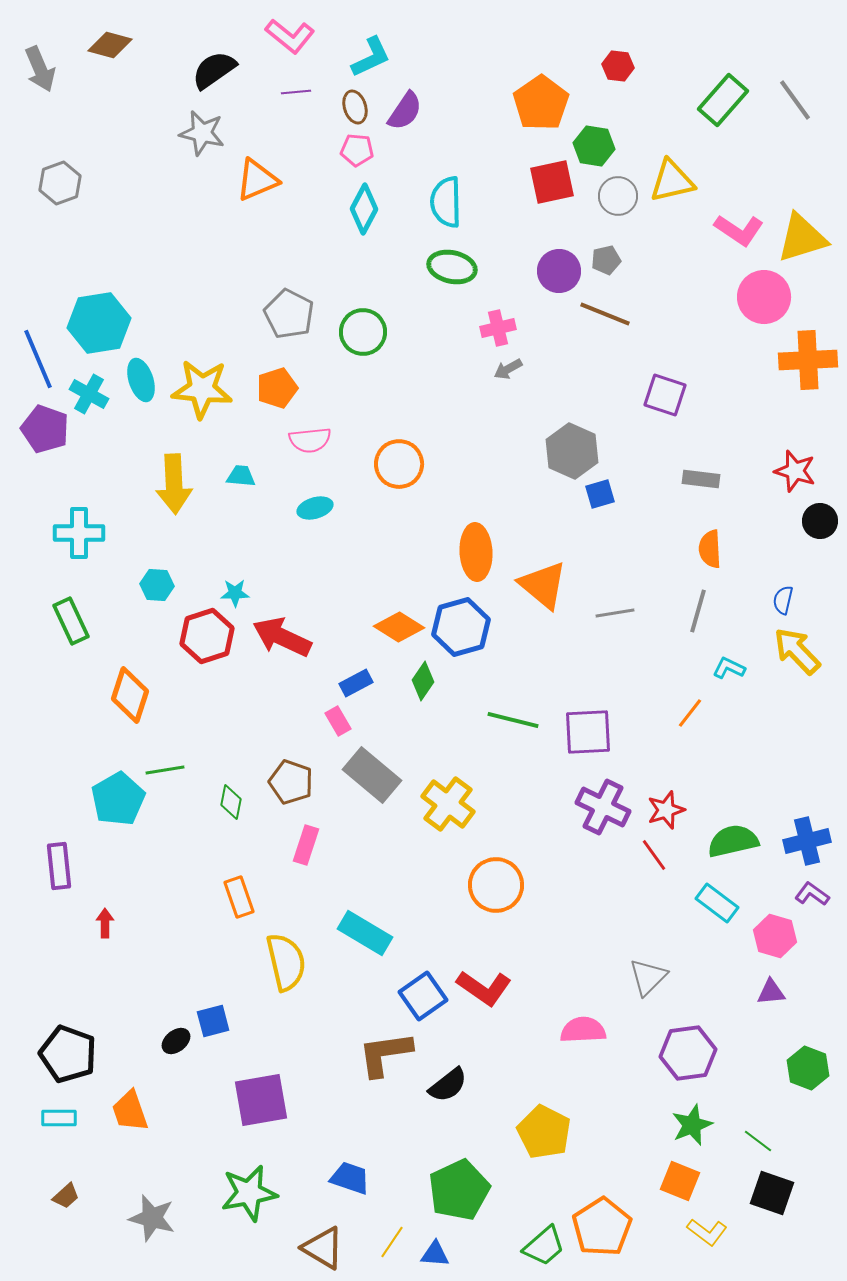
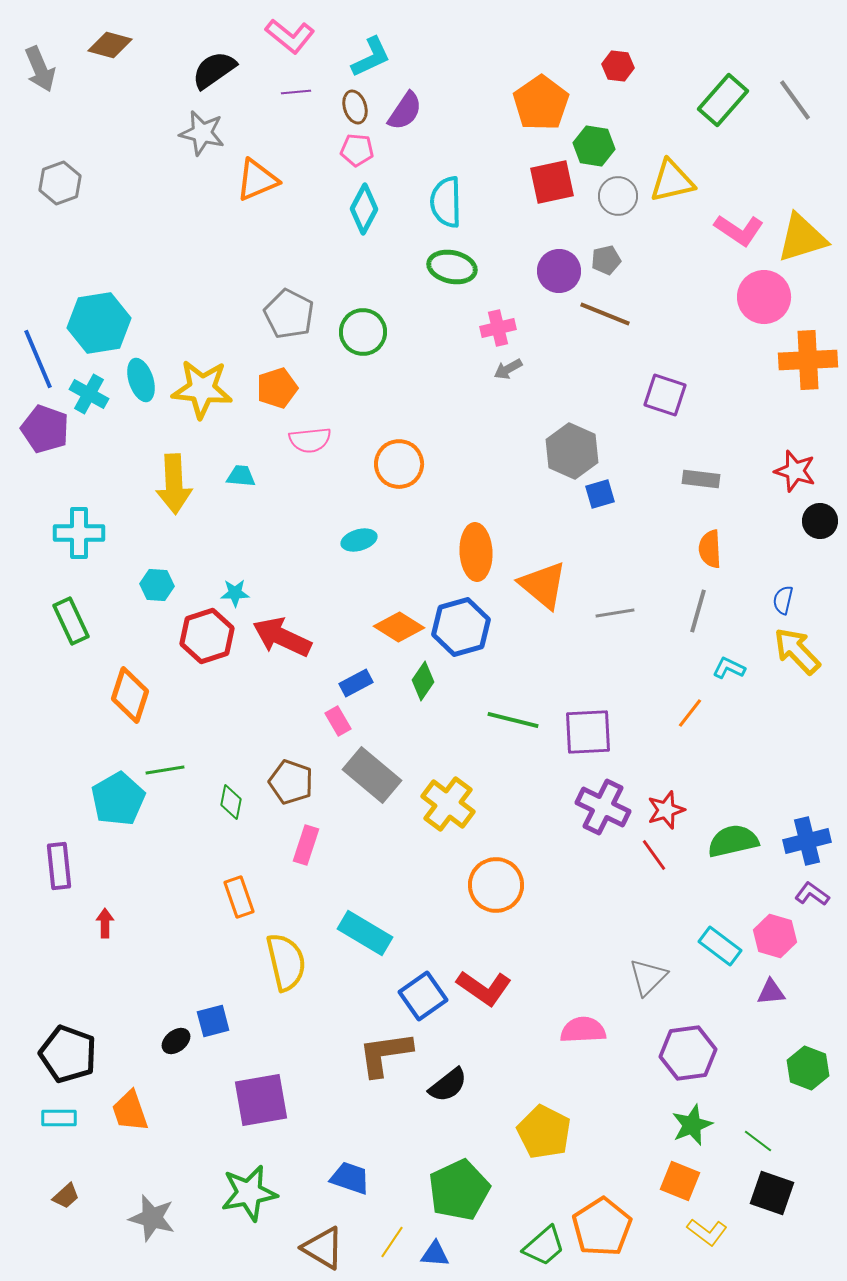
cyan ellipse at (315, 508): moved 44 px right, 32 px down
cyan rectangle at (717, 903): moved 3 px right, 43 px down
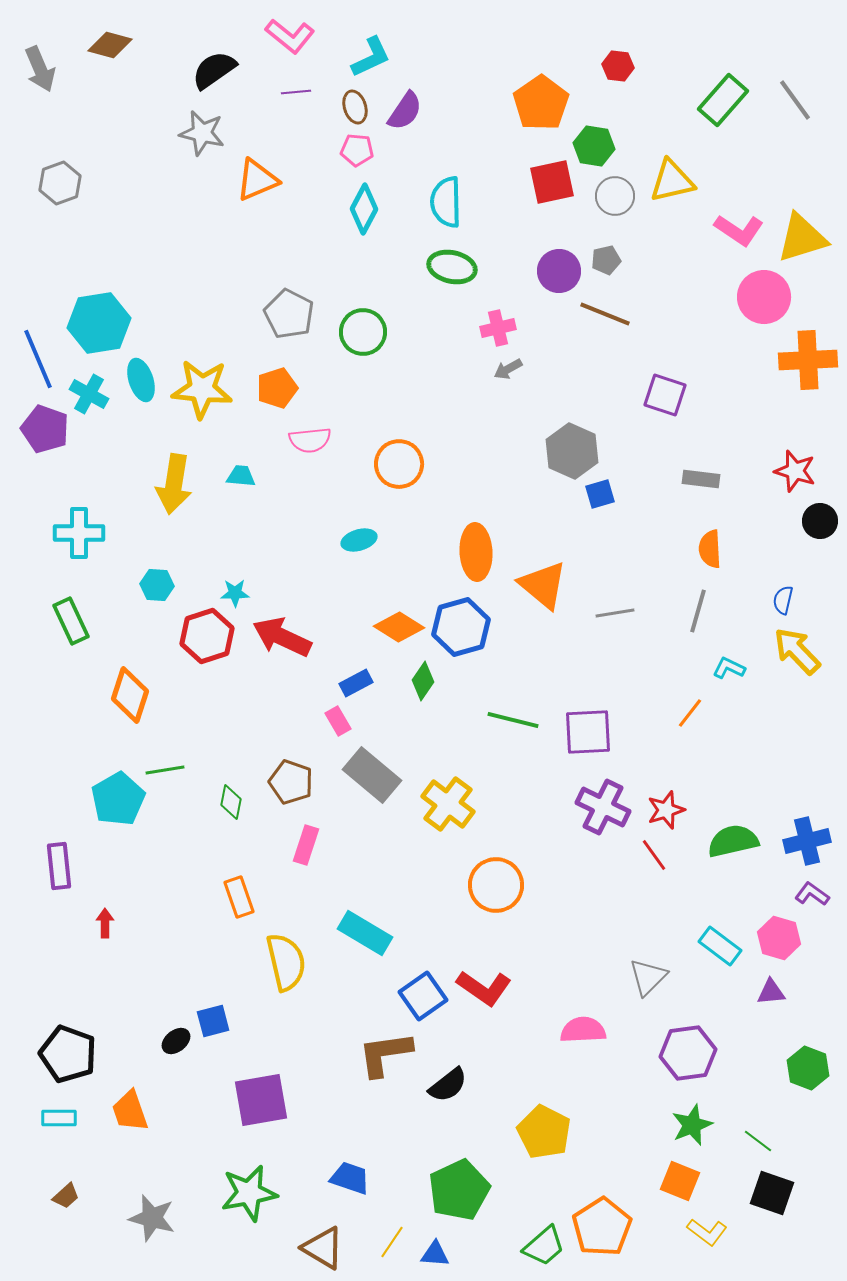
gray circle at (618, 196): moved 3 px left
yellow arrow at (174, 484): rotated 12 degrees clockwise
pink hexagon at (775, 936): moved 4 px right, 2 px down
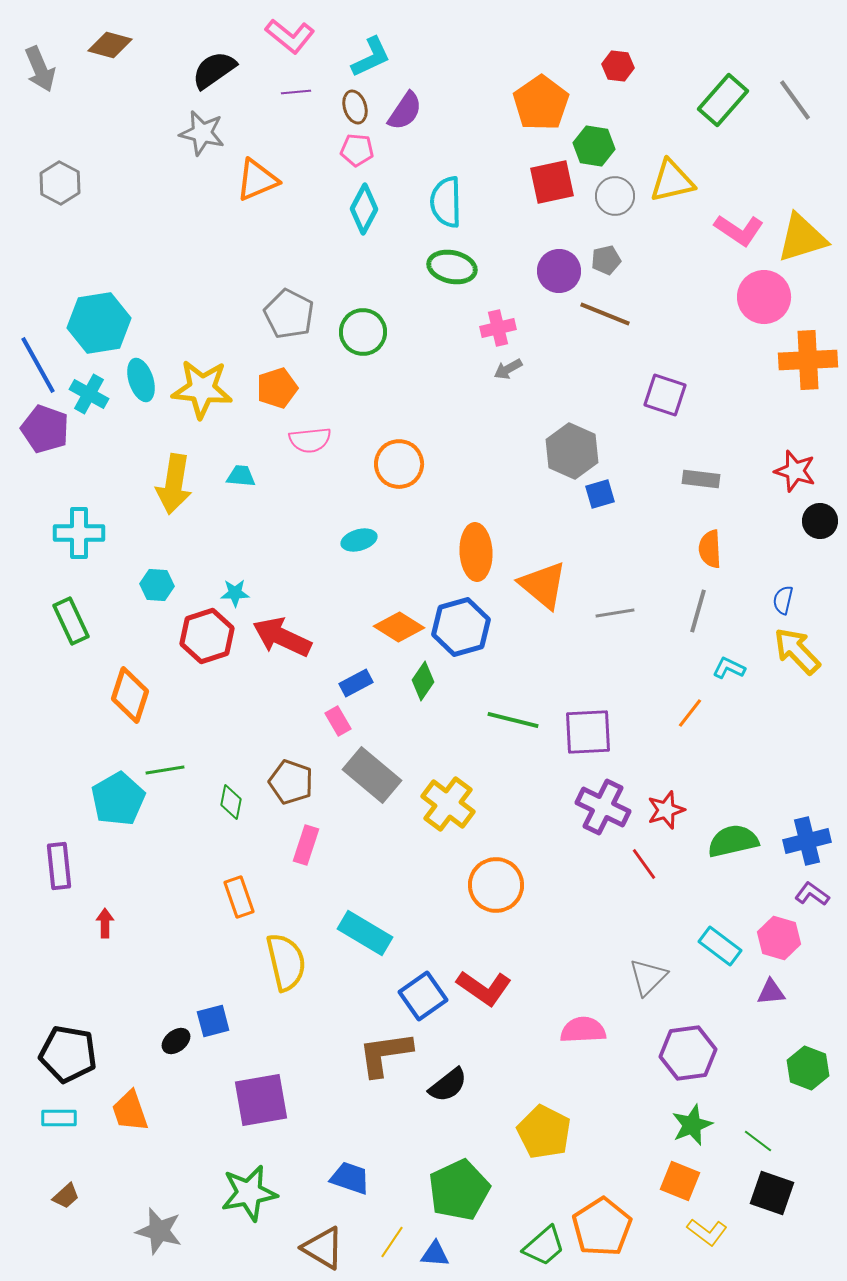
gray hexagon at (60, 183): rotated 12 degrees counterclockwise
blue line at (38, 359): moved 6 px down; rotated 6 degrees counterclockwise
red line at (654, 855): moved 10 px left, 9 px down
black pentagon at (68, 1054): rotated 10 degrees counterclockwise
gray star at (152, 1218): moved 7 px right, 13 px down
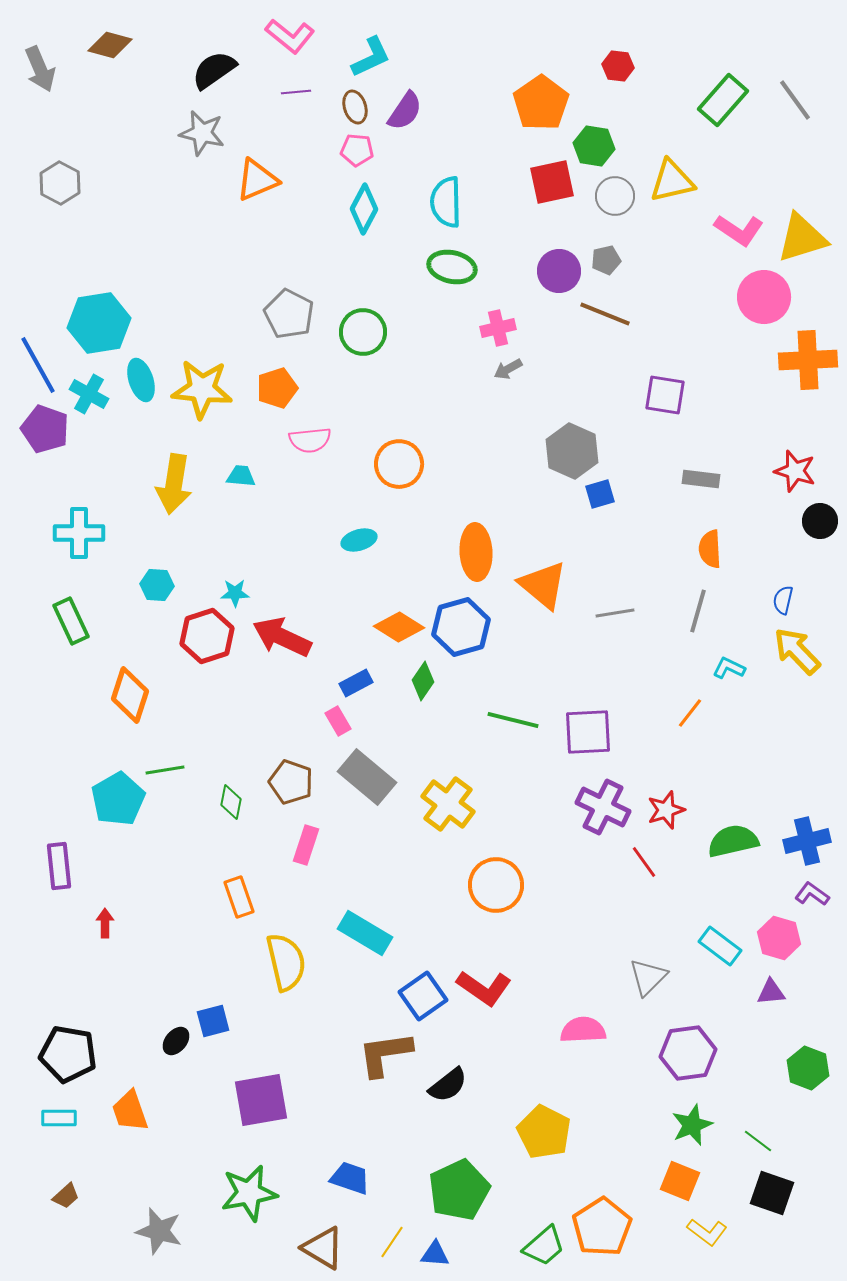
purple square at (665, 395): rotated 9 degrees counterclockwise
gray rectangle at (372, 775): moved 5 px left, 2 px down
red line at (644, 864): moved 2 px up
black ellipse at (176, 1041): rotated 12 degrees counterclockwise
